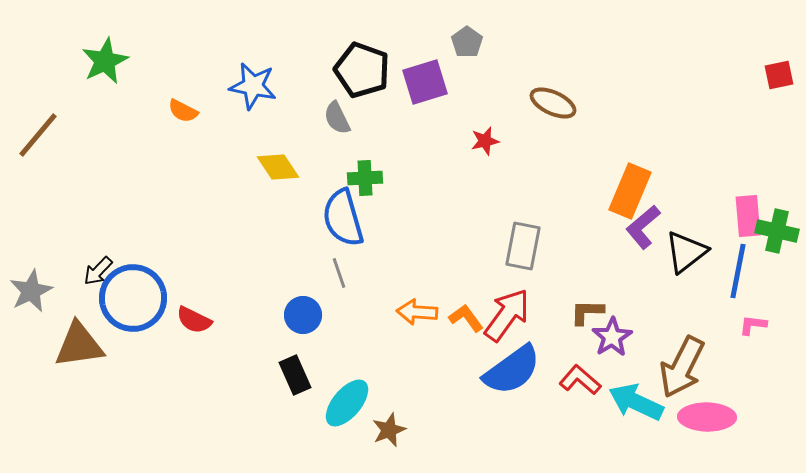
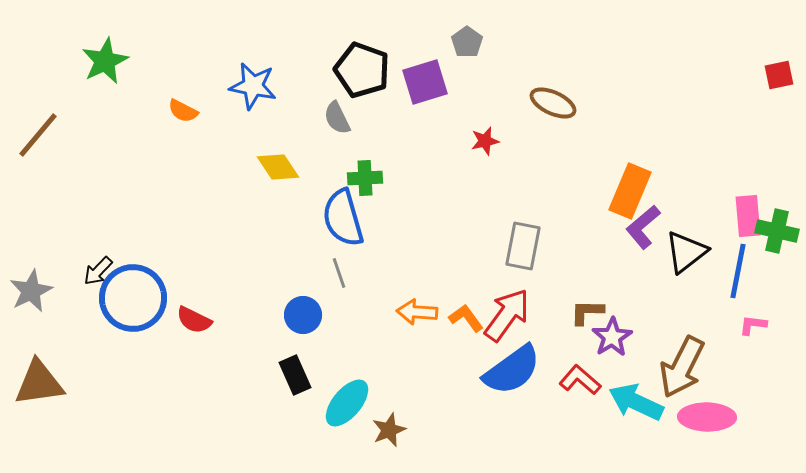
brown triangle at (79, 345): moved 40 px left, 38 px down
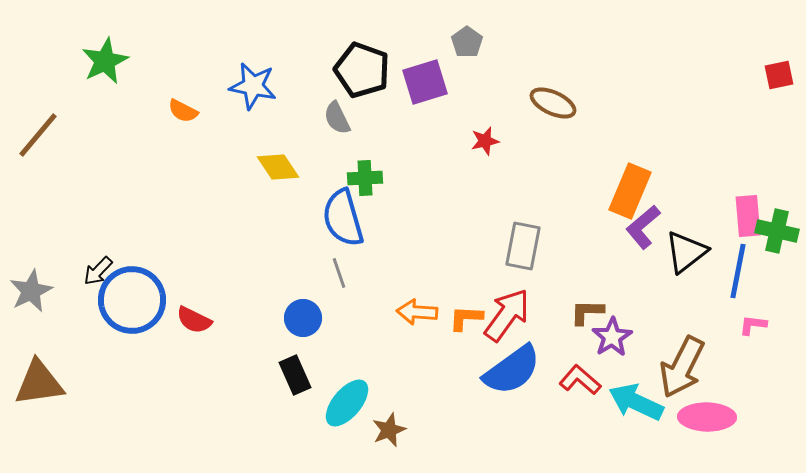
blue circle at (133, 298): moved 1 px left, 2 px down
blue circle at (303, 315): moved 3 px down
orange L-shape at (466, 318): rotated 51 degrees counterclockwise
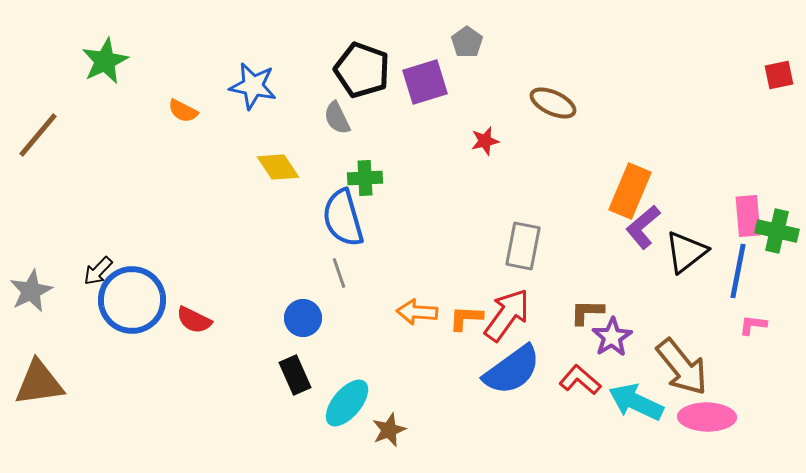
brown arrow at (682, 367): rotated 66 degrees counterclockwise
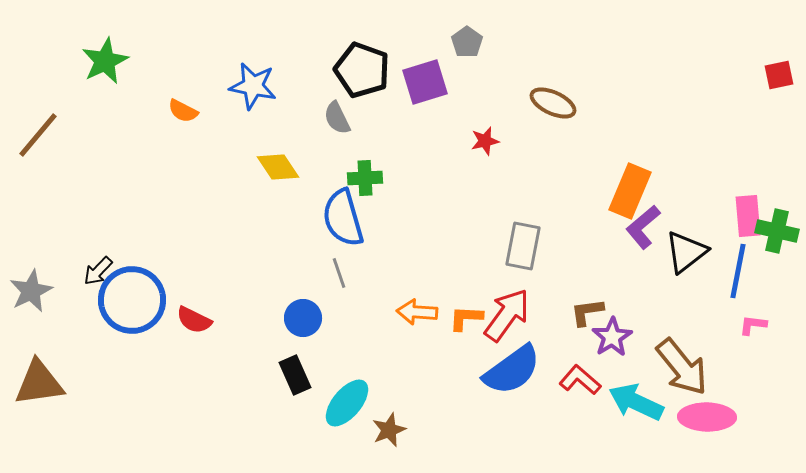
brown L-shape at (587, 312): rotated 9 degrees counterclockwise
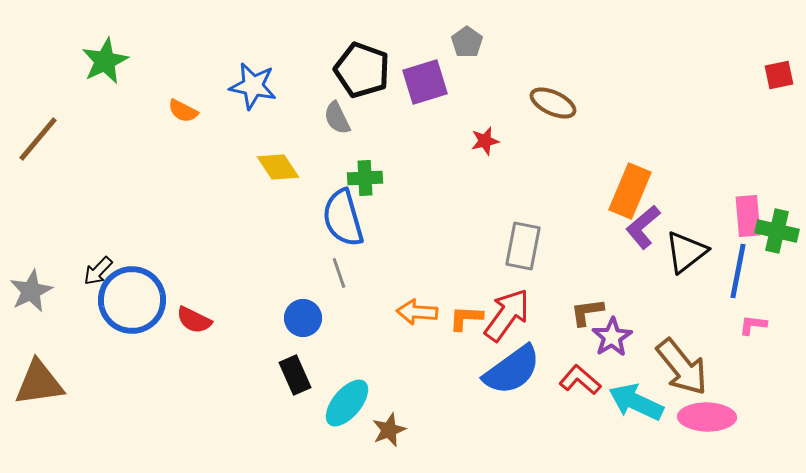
brown line at (38, 135): moved 4 px down
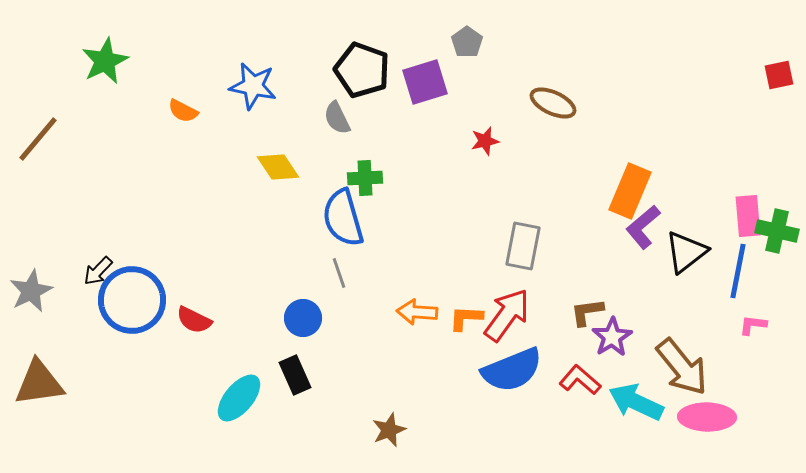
blue semicircle at (512, 370): rotated 14 degrees clockwise
cyan ellipse at (347, 403): moved 108 px left, 5 px up
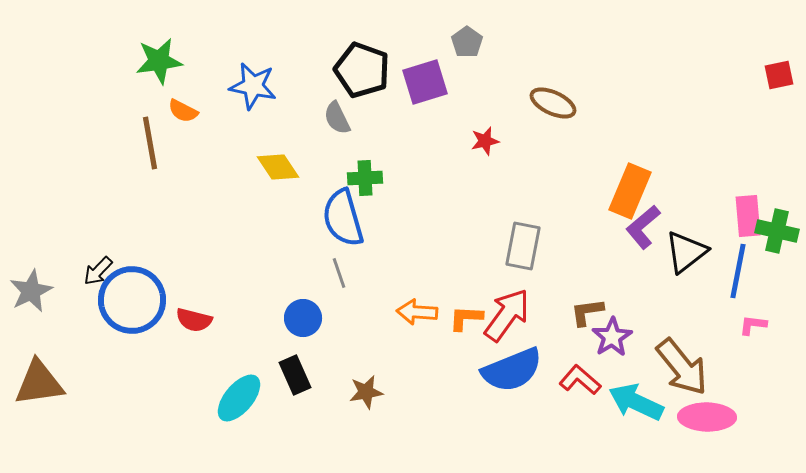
green star at (105, 61): moved 54 px right; rotated 18 degrees clockwise
brown line at (38, 139): moved 112 px right, 4 px down; rotated 50 degrees counterclockwise
red semicircle at (194, 320): rotated 12 degrees counterclockwise
brown star at (389, 430): moved 23 px left, 38 px up; rotated 12 degrees clockwise
